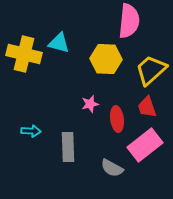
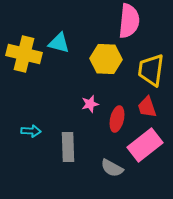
yellow trapezoid: rotated 40 degrees counterclockwise
red ellipse: rotated 20 degrees clockwise
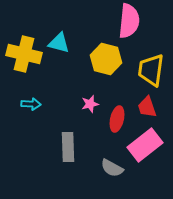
yellow hexagon: rotated 12 degrees clockwise
cyan arrow: moved 27 px up
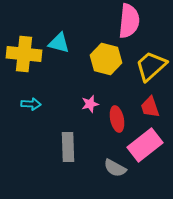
yellow cross: rotated 8 degrees counterclockwise
yellow trapezoid: moved 4 px up; rotated 40 degrees clockwise
red trapezoid: moved 3 px right
red ellipse: rotated 25 degrees counterclockwise
gray semicircle: moved 3 px right
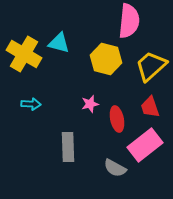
yellow cross: rotated 24 degrees clockwise
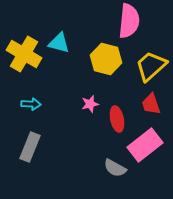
red trapezoid: moved 1 px right, 3 px up
gray rectangle: moved 38 px left; rotated 24 degrees clockwise
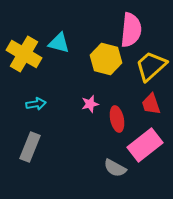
pink semicircle: moved 2 px right, 9 px down
cyan arrow: moved 5 px right; rotated 12 degrees counterclockwise
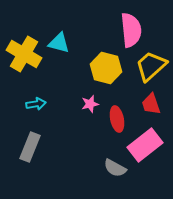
pink semicircle: rotated 12 degrees counterclockwise
yellow hexagon: moved 9 px down
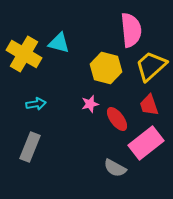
red trapezoid: moved 2 px left, 1 px down
red ellipse: rotated 25 degrees counterclockwise
pink rectangle: moved 1 px right, 2 px up
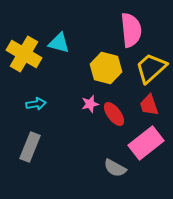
yellow trapezoid: moved 2 px down
red ellipse: moved 3 px left, 5 px up
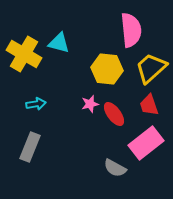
yellow hexagon: moved 1 px right, 1 px down; rotated 8 degrees counterclockwise
